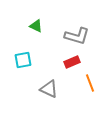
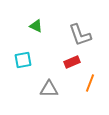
gray L-shape: moved 3 px right, 1 px up; rotated 55 degrees clockwise
orange line: rotated 42 degrees clockwise
gray triangle: rotated 24 degrees counterclockwise
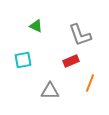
red rectangle: moved 1 px left, 1 px up
gray triangle: moved 1 px right, 2 px down
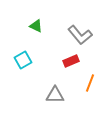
gray L-shape: rotated 20 degrees counterclockwise
cyan square: rotated 18 degrees counterclockwise
gray triangle: moved 5 px right, 4 px down
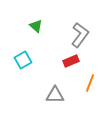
green triangle: rotated 16 degrees clockwise
gray L-shape: rotated 105 degrees counterclockwise
